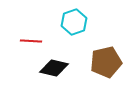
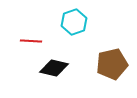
brown pentagon: moved 6 px right, 2 px down
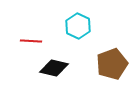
cyan hexagon: moved 4 px right, 4 px down; rotated 15 degrees counterclockwise
brown pentagon: rotated 8 degrees counterclockwise
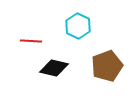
brown pentagon: moved 5 px left, 2 px down
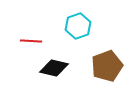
cyan hexagon: rotated 15 degrees clockwise
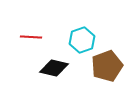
cyan hexagon: moved 4 px right, 14 px down
red line: moved 4 px up
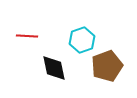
red line: moved 4 px left, 1 px up
black diamond: rotated 64 degrees clockwise
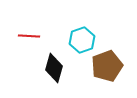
red line: moved 2 px right
black diamond: rotated 28 degrees clockwise
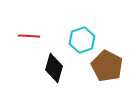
brown pentagon: rotated 24 degrees counterclockwise
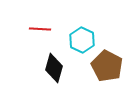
red line: moved 11 px right, 7 px up
cyan hexagon: rotated 15 degrees counterclockwise
